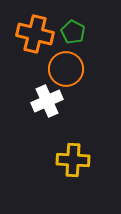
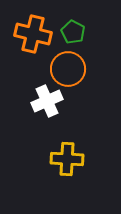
orange cross: moved 2 px left
orange circle: moved 2 px right
yellow cross: moved 6 px left, 1 px up
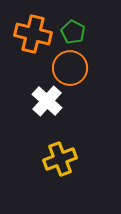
orange circle: moved 2 px right, 1 px up
white cross: rotated 24 degrees counterclockwise
yellow cross: moved 7 px left; rotated 24 degrees counterclockwise
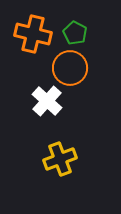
green pentagon: moved 2 px right, 1 px down
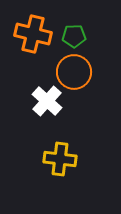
green pentagon: moved 1 px left, 3 px down; rotated 30 degrees counterclockwise
orange circle: moved 4 px right, 4 px down
yellow cross: rotated 28 degrees clockwise
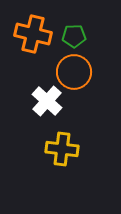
yellow cross: moved 2 px right, 10 px up
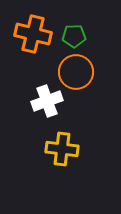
orange circle: moved 2 px right
white cross: rotated 28 degrees clockwise
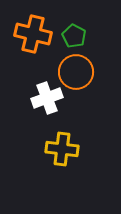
green pentagon: rotated 30 degrees clockwise
white cross: moved 3 px up
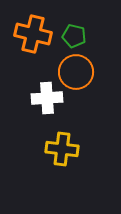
green pentagon: rotated 15 degrees counterclockwise
white cross: rotated 16 degrees clockwise
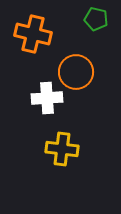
green pentagon: moved 22 px right, 17 px up
